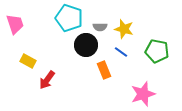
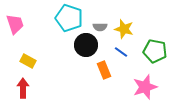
green pentagon: moved 2 px left
red arrow: moved 24 px left, 8 px down; rotated 144 degrees clockwise
pink star: moved 2 px right, 7 px up
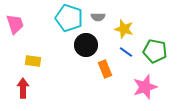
gray semicircle: moved 2 px left, 10 px up
blue line: moved 5 px right
yellow rectangle: moved 5 px right; rotated 21 degrees counterclockwise
orange rectangle: moved 1 px right, 1 px up
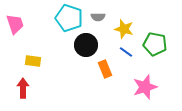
green pentagon: moved 7 px up
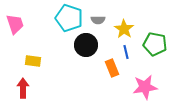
gray semicircle: moved 3 px down
yellow star: rotated 18 degrees clockwise
blue line: rotated 40 degrees clockwise
orange rectangle: moved 7 px right, 1 px up
pink star: rotated 10 degrees clockwise
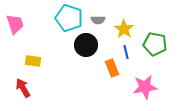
red arrow: rotated 30 degrees counterclockwise
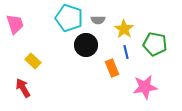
yellow rectangle: rotated 35 degrees clockwise
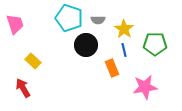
green pentagon: rotated 10 degrees counterclockwise
blue line: moved 2 px left, 2 px up
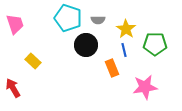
cyan pentagon: moved 1 px left
yellow star: moved 2 px right
red arrow: moved 10 px left
